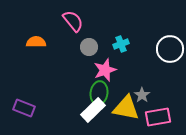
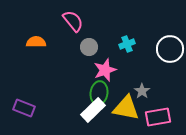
cyan cross: moved 6 px right
gray star: moved 4 px up
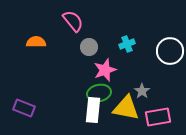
white circle: moved 2 px down
green ellipse: rotated 70 degrees clockwise
white rectangle: rotated 40 degrees counterclockwise
